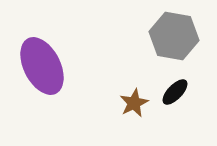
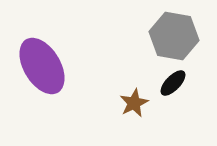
purple ellipse: rotated 4 degrees counterclockwise
black ellipse: moved 2 px left, 9 px up
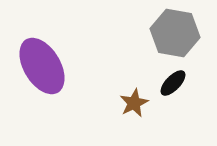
gray hexagon: moved 1 px right, 3 px up
